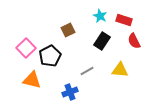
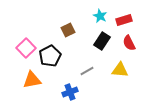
red rectangle: rotated 35 degrees counterclockwise
red semicircle: moved 5 px left, 2 px down
orange triangle: rotated 24 degrees counterclockwise
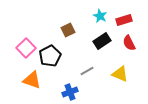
black rectangle: rotated 24 degrees clockwise
yellow triangle: moved 4 px down; rotated 18 degrees clockwise
orange triangle: rotated 30 degrees clockwise
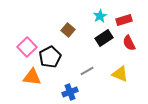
cyan star: rotated 16 degrees clockwise
brown square: rotated 24 degrees counterclockwise
black rectangle: moved 2 px right, 3 px up
pink square: moved 1 px right, 1 px up
black pentagon: moved 1 px down
orange triangle: moved 3 px up; rotated 12 degrees counterclockwise
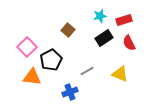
cyan star: rotated 16 degrees clockwise
black pentagon: moved 1 px right, 3 px down
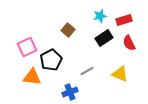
pink square: rotated 18 degrees clockwise
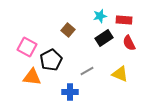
red rectangle: rotated 21 degrees clockwise
pink square: rotated 36 degrees counterclockwise
blue cross: rotated 21 degrees clockwise
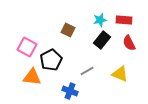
cyan star: moved 4 px down
brown square: rotated 16 degrees counterclockwise
black rectangle: moved 2 px left, 2 px down; rotated 18 degrees counterclockwise
blue cross: moved 1 px up; rotated 21 degrees clockwise
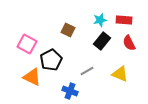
black rectangle: moved 1 px down
pink square: moved 3 px up
orange triangle: rotated 18 degrees clockwise
